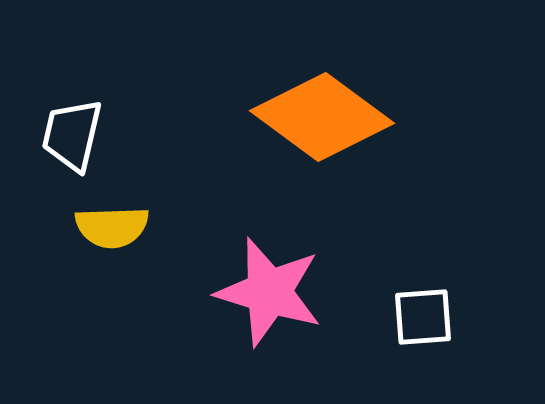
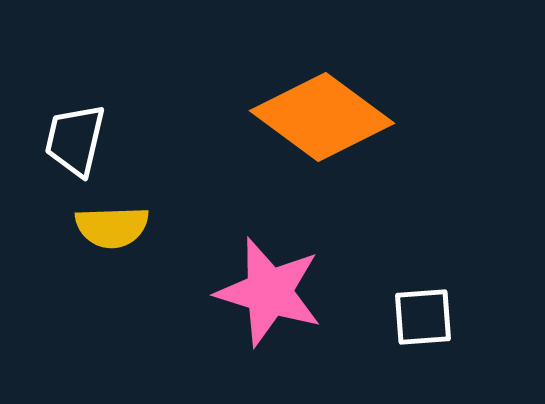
white trapezoid: moved 3 px right, 5 px down
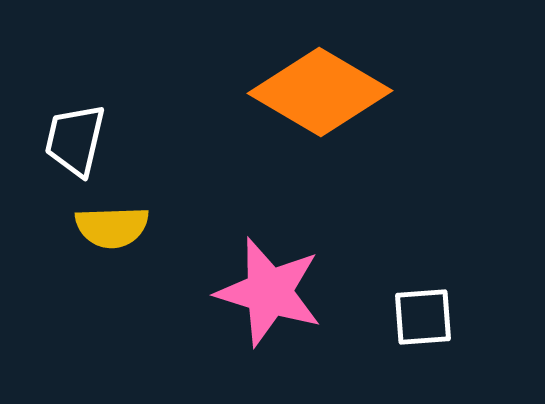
orange diamond: moved 2 px left, 25 px up; rotated 6 degrees counterclockwise
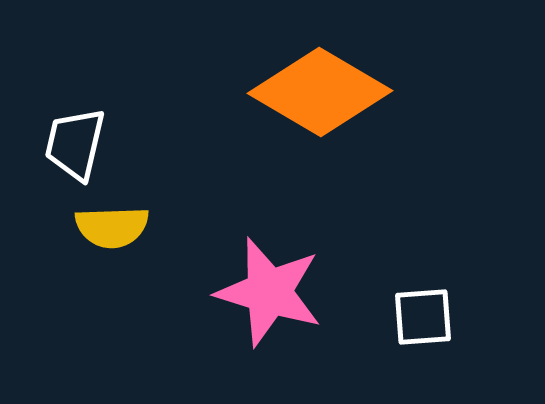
white trapezoid: moved 4 px down
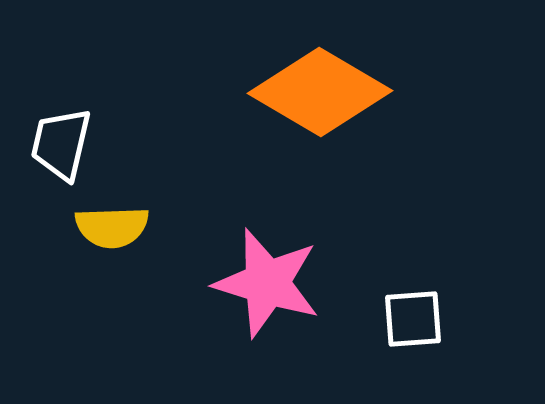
white trapezoid: moved 14 px left
pink star: moved 2 px left, 9 px up
white square: moved 10 px left, 2 px down
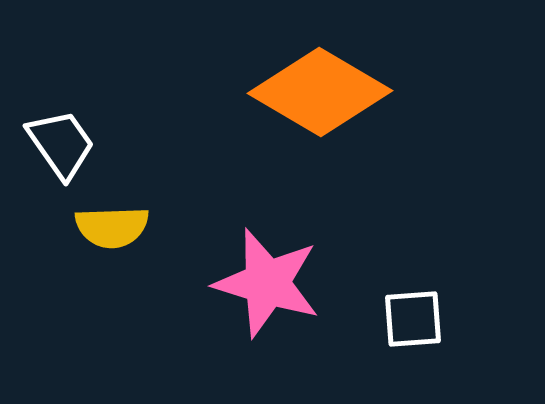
white trapezoid: rotated 132 degrees clockwise
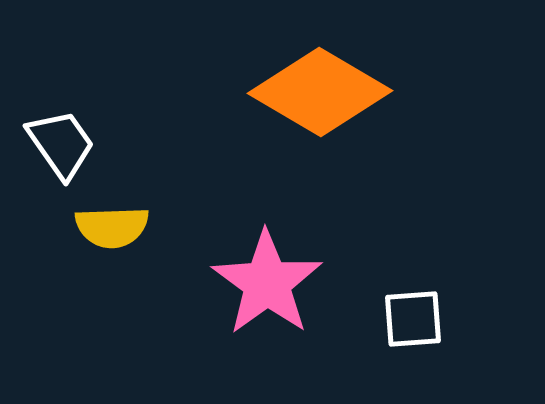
pink star: rotated 19 degrees clockwise
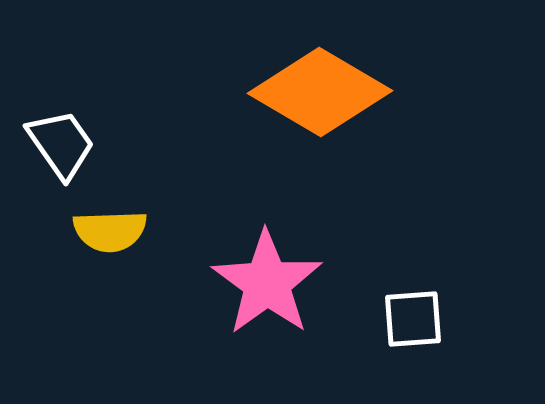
yellow semicircle: moved 2 px left, 4 px down
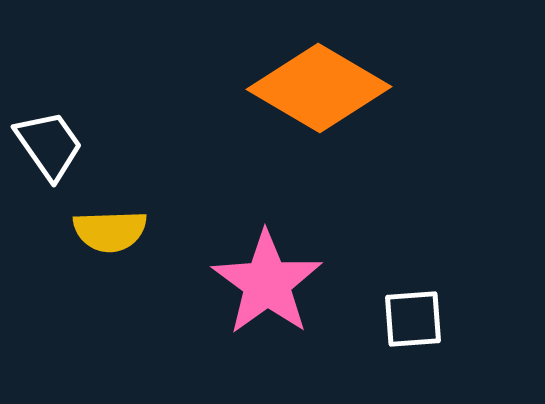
orange diamond: moved 1 px left, 4 px up
white trapezoid: moved 12 px left, 1 px down
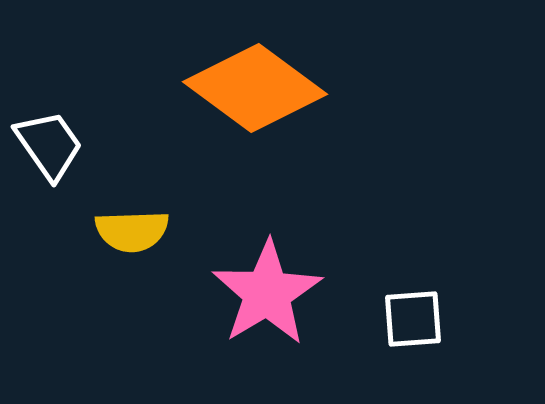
orange diamond: moved 64 px left; rotated 6 degrees clockwise
yellow semicircle: moved 22 px right
pink star: moved 10 px down; rotated 5 degrees clockwise
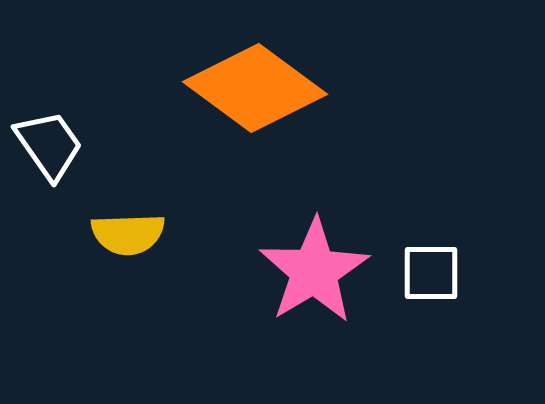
yellow semicircle: moved 4 px left, 3 px down
pink star: moved 47 px right, 22 px up
white square: moved 18 px right, 46 px up; rotated 4 degrees clockwise
